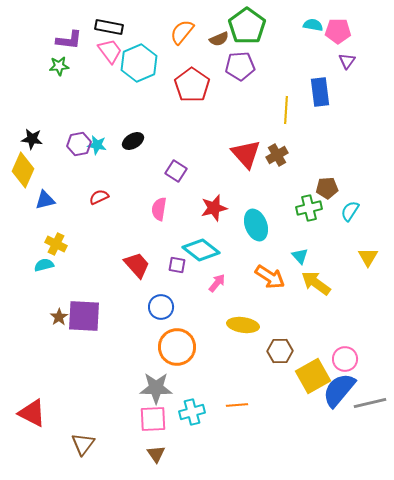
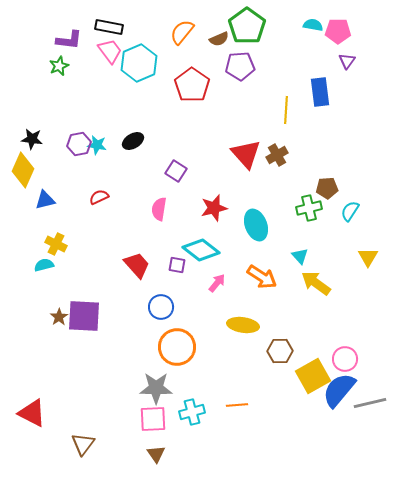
green star at (59, 66): rotated 18 degrees counterclockwise
orange arrow at (270, 277): moved 8 px left
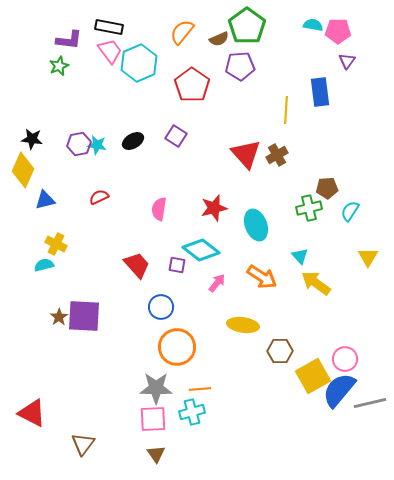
purple square at (176, 171): moved 35 px up
orange line at (237, 405): moved 37 px left, 16 px up
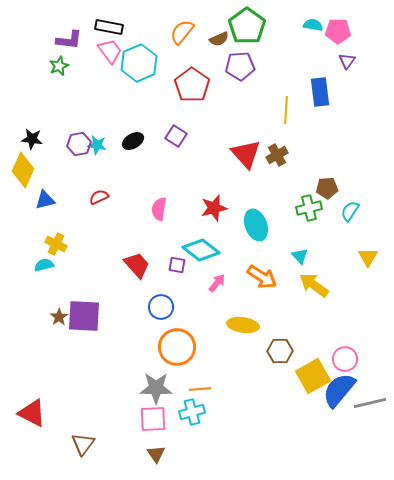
yellow arrow at (316, 283): moved 2 px left, 2 px down
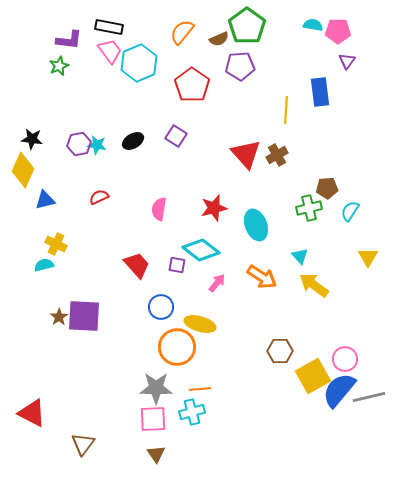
yellow ellipse at (243, 325): moved 43 px left, 1 px up; rotated 8 degrees clockwise
gray line at (370, 403): moved 1 px left, 6 px up
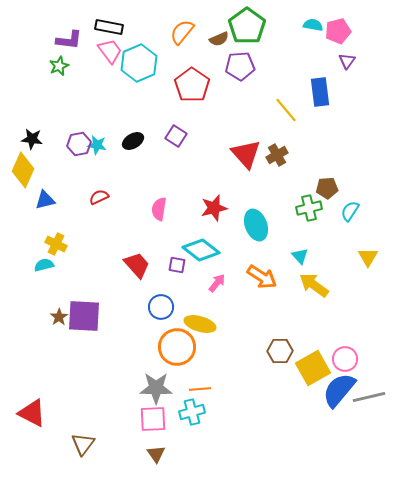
pink pentagon at (338, 31): rotated 15 degrees counterclockwise
yellow line at (286, 110): rotated 44 degrees counterclockwise
yellow square at (313, 376): moved 8 px up
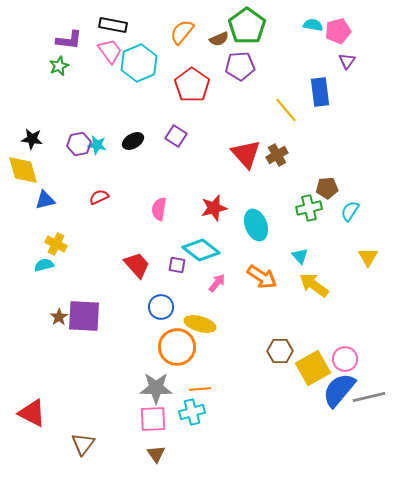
black rectangle at (109, 27): moved 4 px right, 2 px up
yellow diamond at (23, 170): rotated 40 degrees counterclockwise
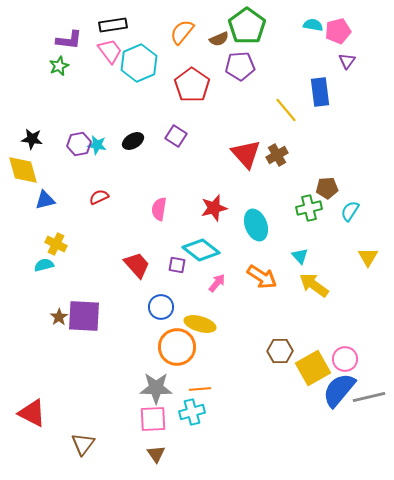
black rectangle at (113, 25): rotated 20 degrees counterclockwise
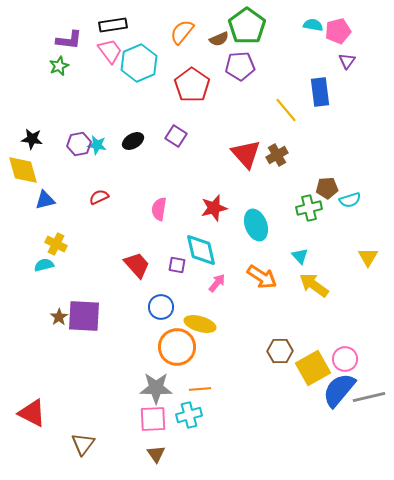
cyan semicircle at (350, 211): moved 11 px up; rotated 140 degrees counterclockwise
cyan diamond at (201, 250): rotated 39 degrees clockwise
cyan cross at (192, 412): moved 3 px left, 3 px down
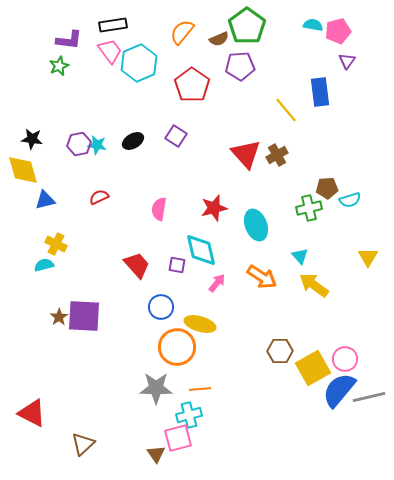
pink square at (153, 419): moved 25 px right, 19 px down; rotated 12 degrees counterclockwise
brown triangle at (83, 444): rotated 10 degrees clockwise
